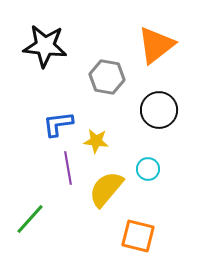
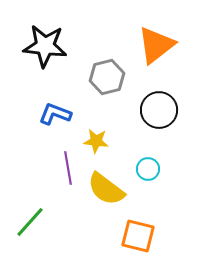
gray hexagon: rotated 24 degrees counterclockwise
blue L-shape: moved 3 px left, 10 px up; rotated 28 degrees clockwise
yellow semicircle: rotated 93 degrees counterclockwise
green line: moved 3 px down
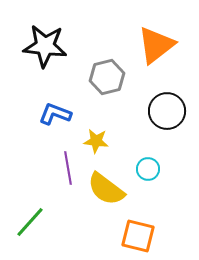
black circle: moved 8 px right, 1 px down
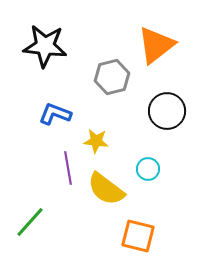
gray hexagon: moved 5 px right
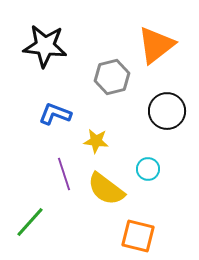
purple line: moved 4 px left, 6 px down; rotated 8 degrees counterclockwise
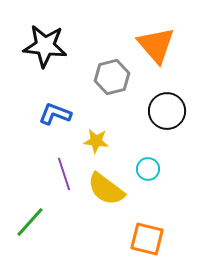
orange triangle: rotated 33 degrees counterclockwise
orange square: moved 9 px right, 3 px down
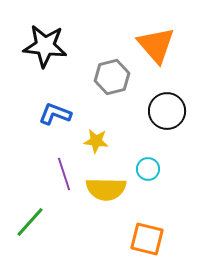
yellow semicircle: rotated 36 degrees counterclockwise
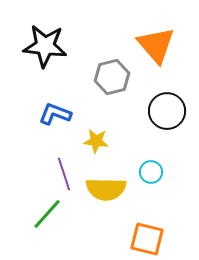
cyan circle: moved 3 px right, 3 px down
green line: moved 17 px right, 8 px up
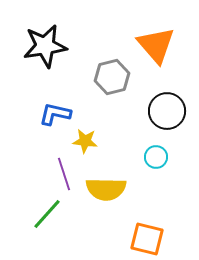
black star: rotated 15 degrees counterclockwise
blue L-shape: rotated 8 degrees counterclockwise
yellow star: moved 11 px left
cyan circle: moved 5 px right, 15 px up
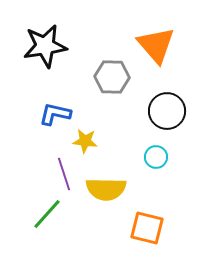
gray hexagon: rotated 16 degrees clockwise
orange square: moved 11 px up
